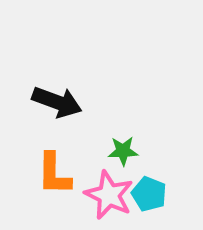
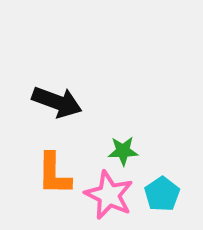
cyan pentagon: moved 13 px right; rotated 16 degrees clockwise
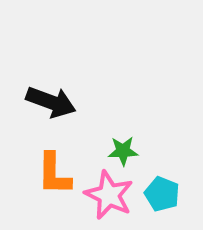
black arrow: moved 6 px left
cyan pentagon: rotated 16 degrees counterclockwise
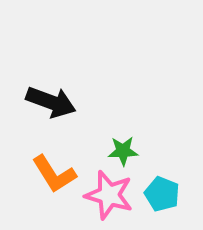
orange L-shape: rotated 33 degrees counterclockwise
pink star: rotated 9 degrees counterclockwise
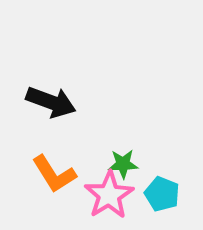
green star: moved 13 px down
pink star: rotated 24 degrees clockwise
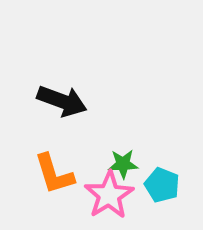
black arrow: moved 11 px right, 1 px up
orange L-shape: rotated 15 degrees clockwise
cyan pentagon: moved 9 px up
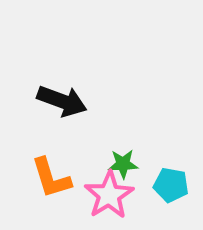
orange L-shape: moved 3 px left, 4 px down
cyan pentagon: moved 9 px right; rotated 12 degrees counterclockwise
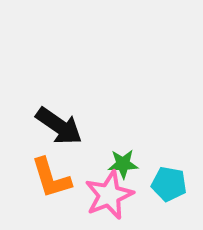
black arrow: moved 3 px left, 25 px down; rotated 15 degrees clockwise
cyan pentagon: moved 2 px left, 1 px up
pink star: rotated 9 degrees clockwise
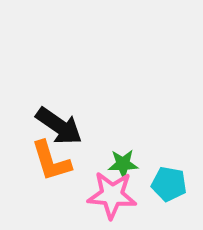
orange L-shape: moved 17 px up
pink star: moved 3 px right; rotated 27 degrees clockwise
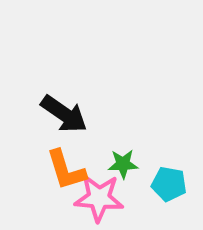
black arrow: moved 5 px right, 12 px up
orange L-shape: moved 15 px right, 9 px down
pink star: moved 13 px left, 3 px down
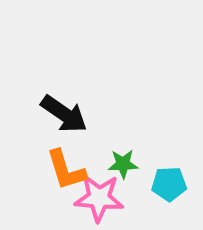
cyan pentagon: rotated 12 degrees counterclockwise
